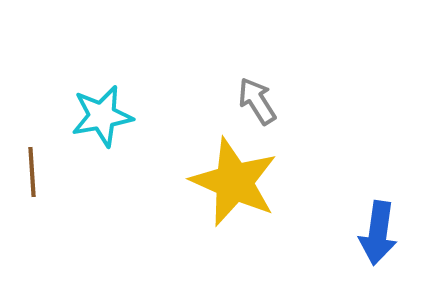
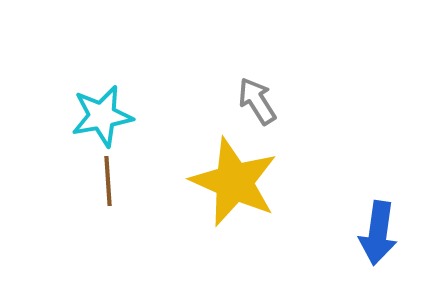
brown line: moved 76 px right, 9 px down
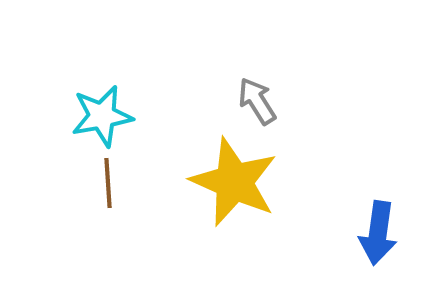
brown line: moved 2 px down
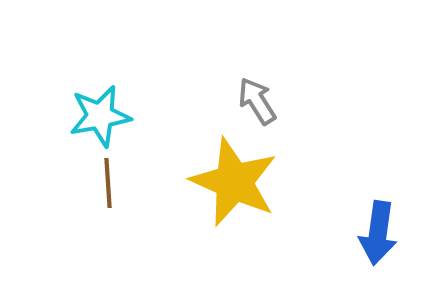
cyan star: moved 2 px left
